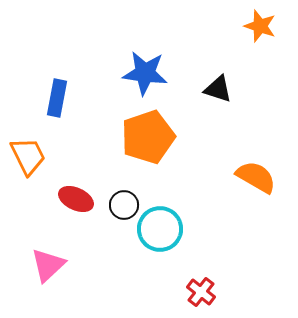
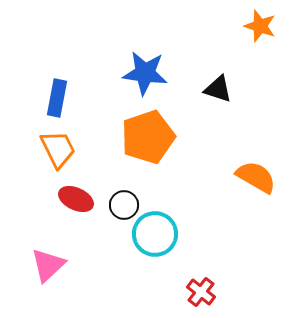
orange trapezoid: moved 30 px right, 7 px up
cyan circle: moved 5 px left, 5 px down
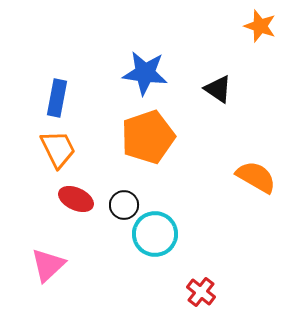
black triangle: rotated 16 degrees clockwise
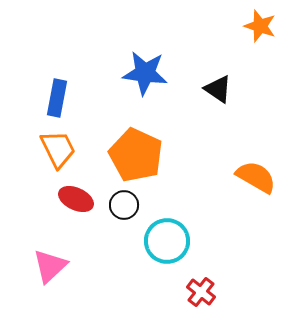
orange pentagon: moved 12 px left, 18 px down; rotated 28 degrees counterclockwise
cyan circle: moved 12 px right, 7 px down
pink triangle: moved 2 px right, 1 px down
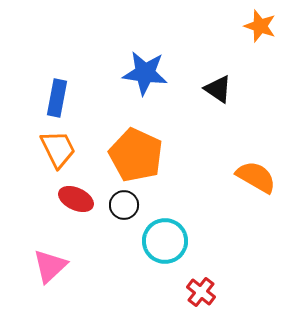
cyan circle: moved 2 px left
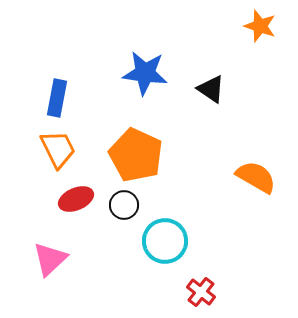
black triangle: moved 7 px left
red ellipse: rotated 48 degrees counterclockwise
pink triangle: moved 7 px up
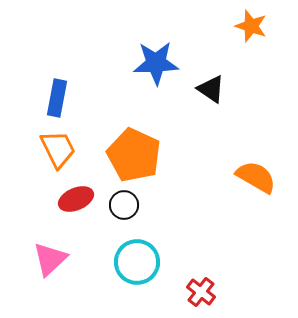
orange star: moved 9 px left
blue star: moved 11 px right, 10 px up; rotated 9 degrees counterclockwise
orange pentagon: moved 2 px left
cyan circle: moved 28 px left, 21 px down
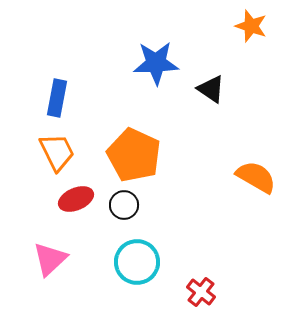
orange trapezoid: moved 1 px left, 3 px down
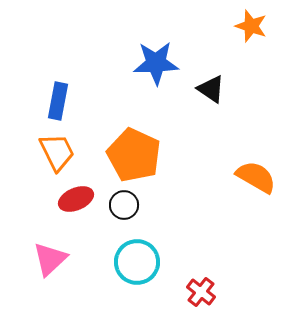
blue rectangle: moved 1 px right, 3 px down
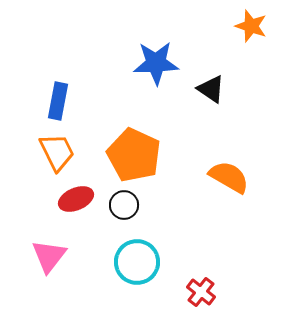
orange semicircle: moved 27 px left
pink triangle: moved 1 px left, 3 px up; rotated 9 degrees counterclockwise
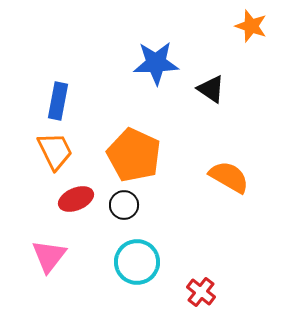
orange trapezoid: moved 2 px left, 1 px up
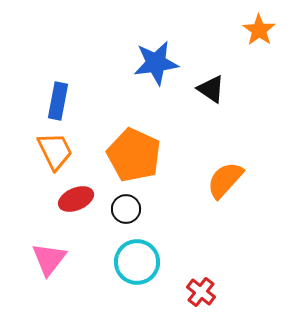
orange star: moved 8 px right, 4 px down; rotated 16 degrees clockwise
blue star: rotated 6 degrees counterclockwise
orange semicircle: moved 4 px left, 3 px down; rotated 78 degrees counterclockwise
black circle: moved 2 px right, 4 px down
pink triangle: moved 3 px down
